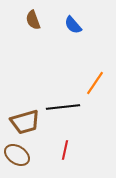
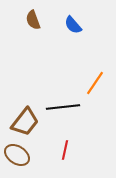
brown trapezoid: rotated 36 degrees counterclockwise
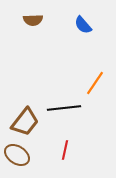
brown semicircle: rotated 72 degrees counterclockwise
blue semicircle: moved 10 px right
black line: moved 1 px right, 1 px down
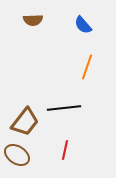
orange line: moved 8 px left, 16 px up; rotated 15 degrees counterclockwise
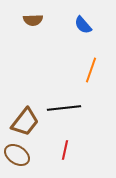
orange line: moved 4 px right, 3 px down
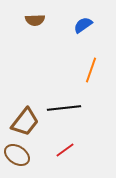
brown semicircle: moved 2 px right
blue semicircle: rotated 96 degrees clockwise
red line: rotated 42 degrees clockwise
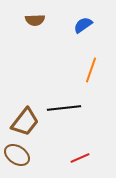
red line: moved 15 px right, 8 px down; rotated 12 degrees clockwise
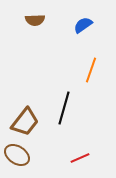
black line: rotated 68 degrees counterclockwise
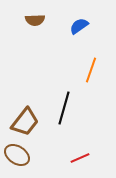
blue semicircle: moved 4 px left, 1 px down
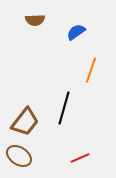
blue semicircle: moved 3 px left, 6 px down
brown ellipse: moved 2 px right, 1 px down
